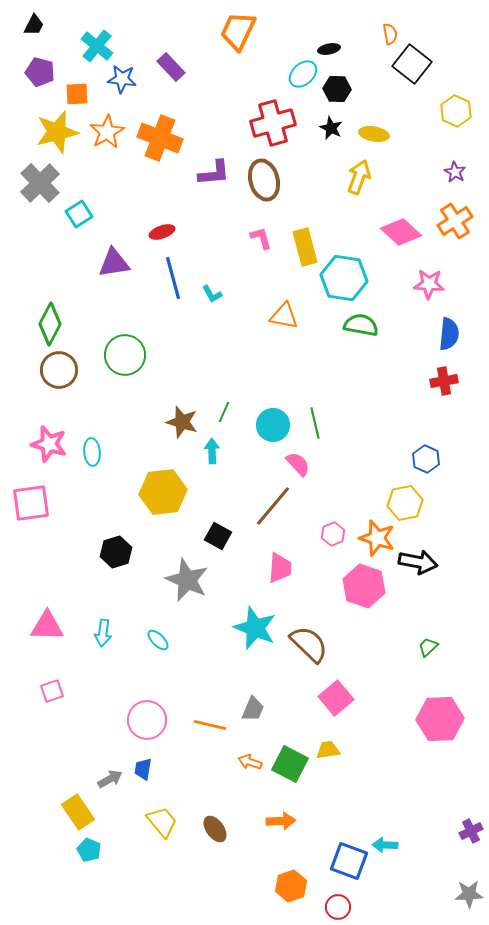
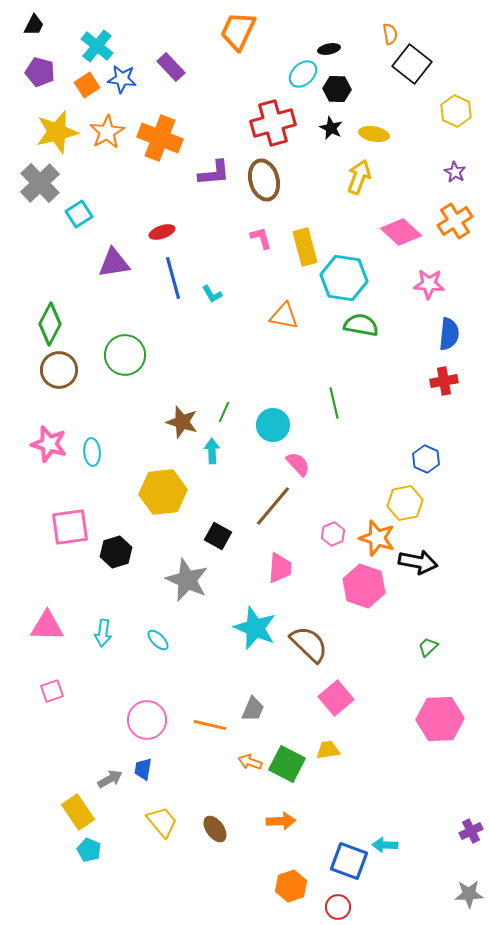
orange square at (77, 94): moved 10 px right, 9 px up; rotated 30 degrees counterclockwise
green line at (315, 423): moved 19 px right, 20 px up
pink square at (31, 503): moved 39 px right, 24 px down
green square at (290, 764): moved 3 px left
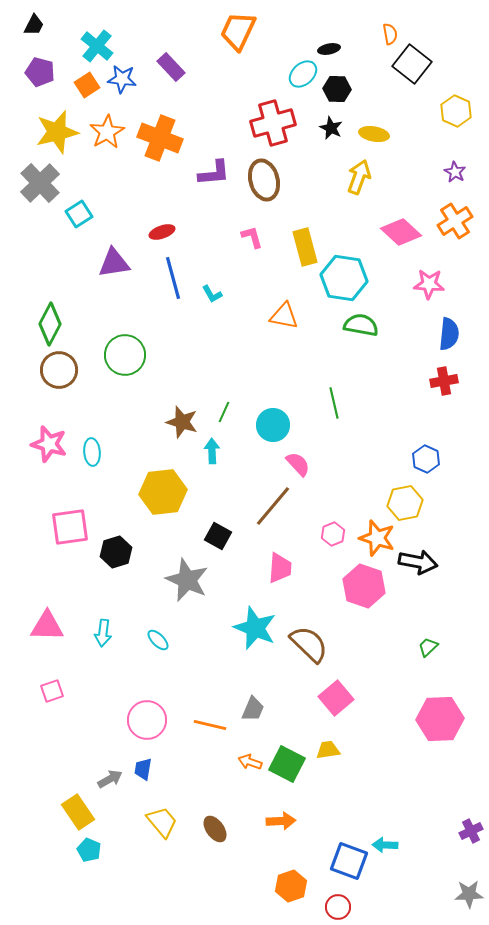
pink L-shape at (261, 238): moved 9 px left, 1 px up
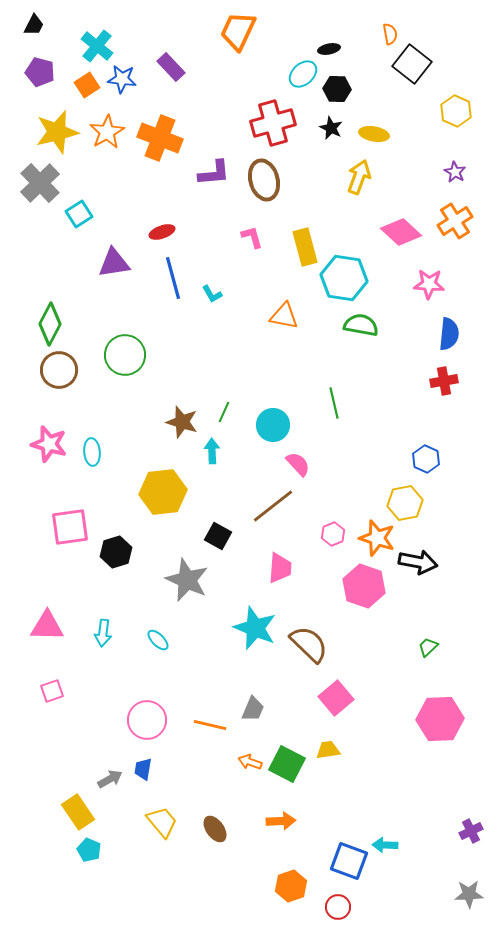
brown line at (273, 506): rotated 12 degrees clockwise
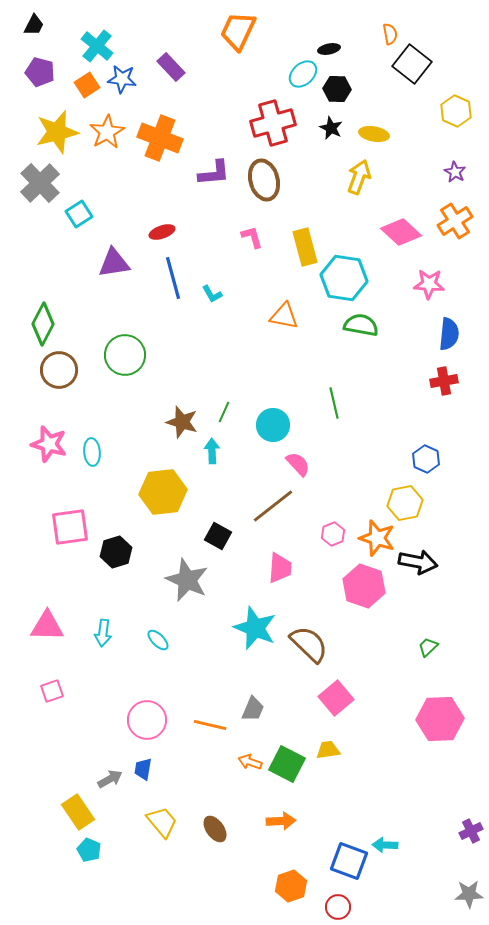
green diamond at (50, 324): moved 7 px left
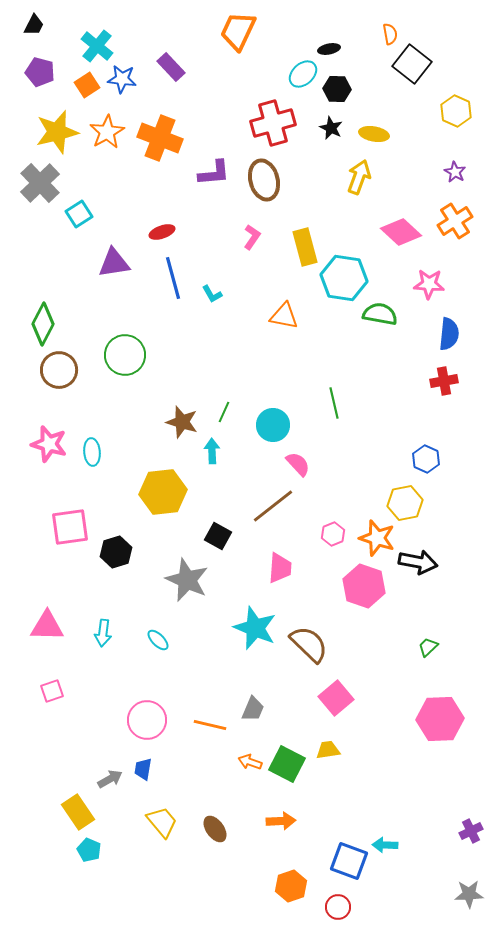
pink L-shape at (252, 237): rotated 50 degrees clockwise
green semicircle at (361, 325): moved 19 px right, 11 px up
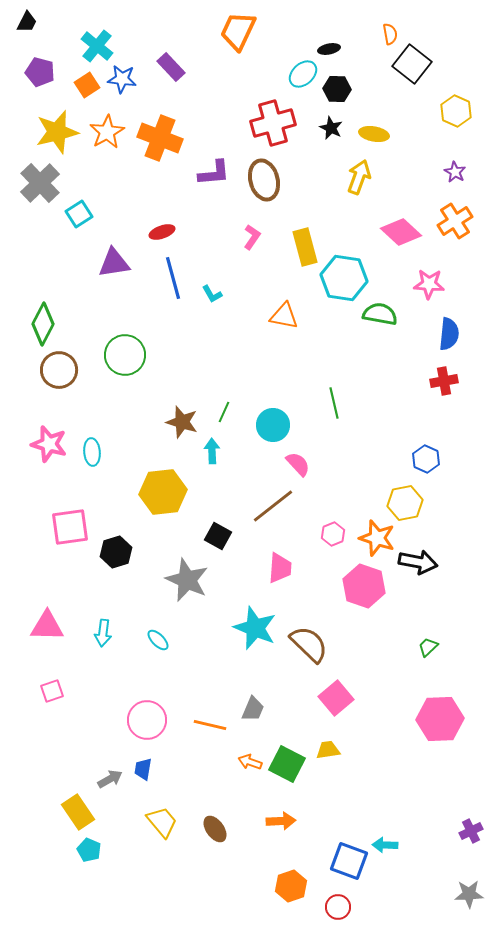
black trapezoid at (34, 25): moved 7 px left, 3 px up
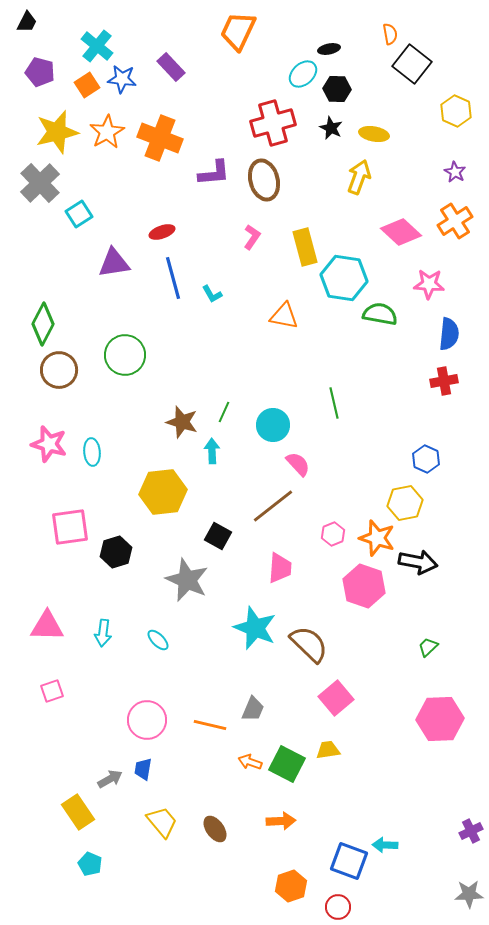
cyan pentagon at (89, 850): moved 1 px right, 14 px down
